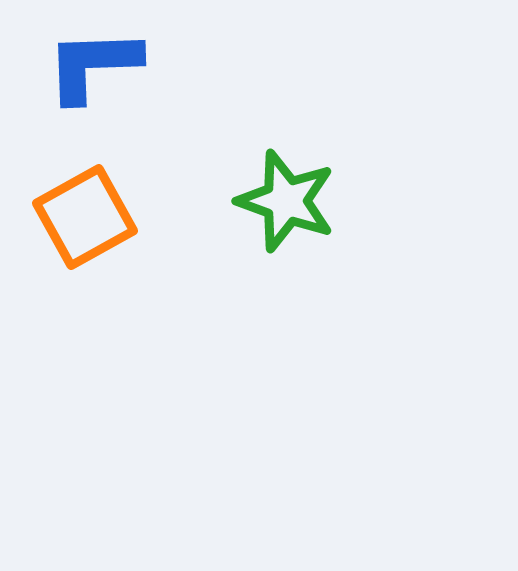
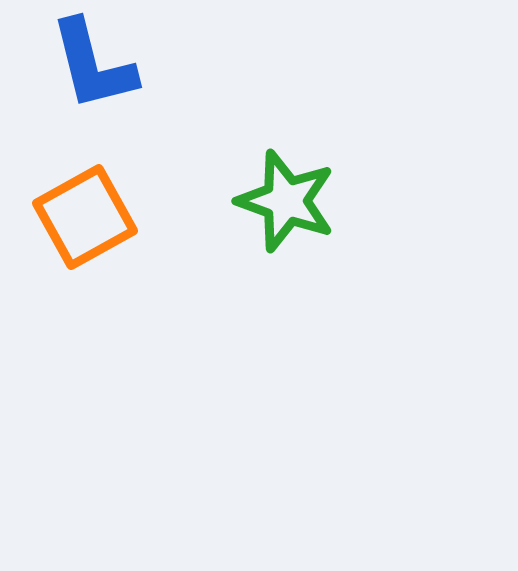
blue L-shape: rotated 102 degrees counterclockwise
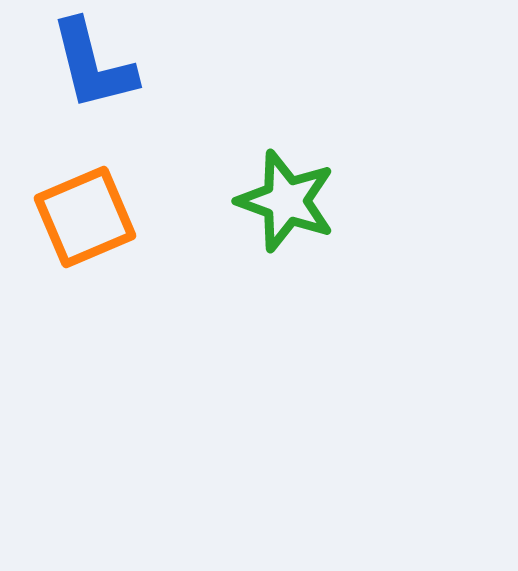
orange square: rotated 6 degrees clockwise
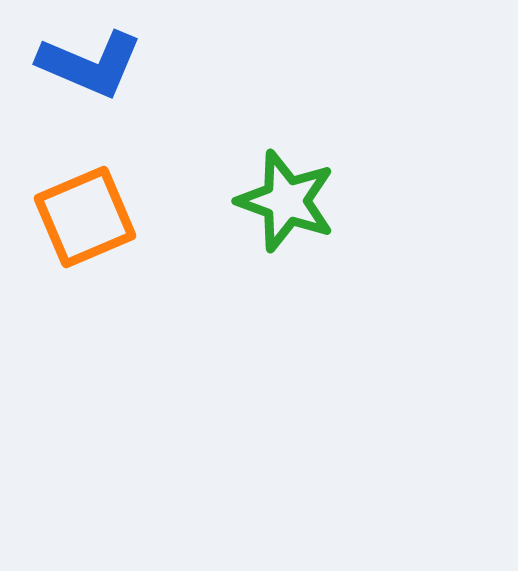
blue L-shape: moved 3 px left, 1 px up; rotated 53 degrees counterclockwise
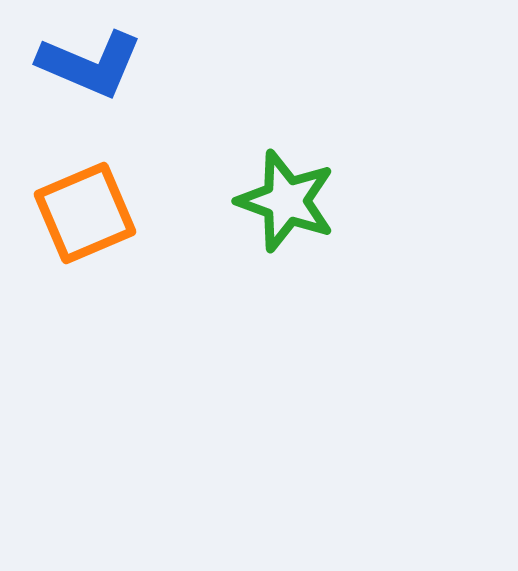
orange square: moved 4 px up
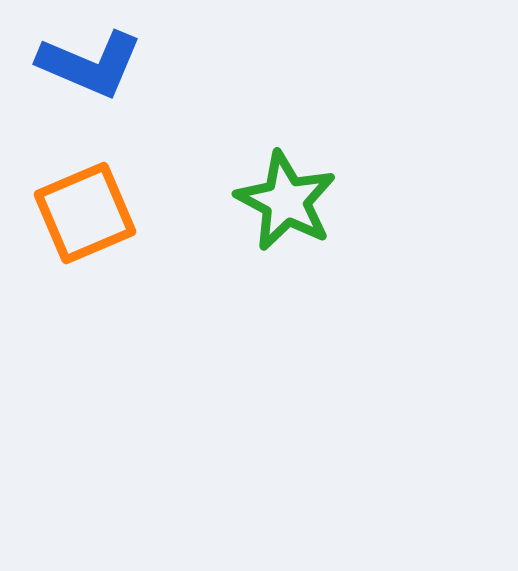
green star: rotated 8 degrees clockwise
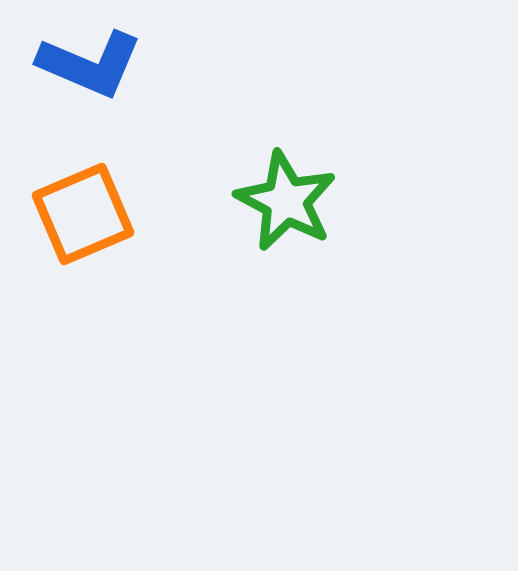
orange square: moved 2 px left, 1 px down
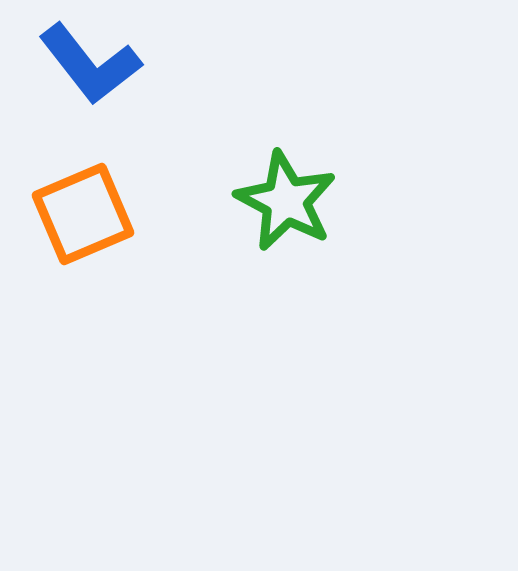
blue L-shape: rotated 29 degrees clockwise
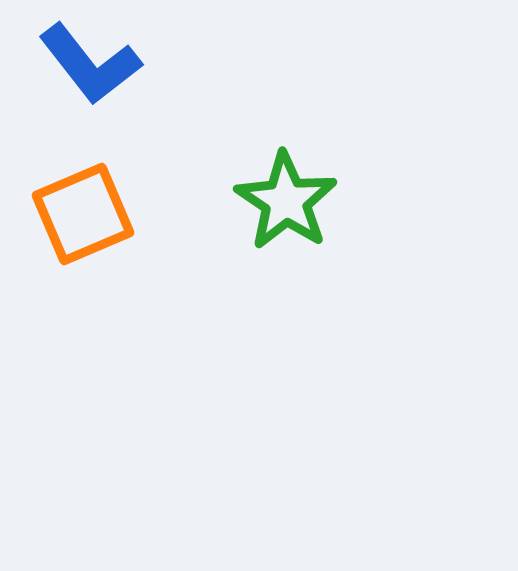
green star: rotated 6 degrees clockwise
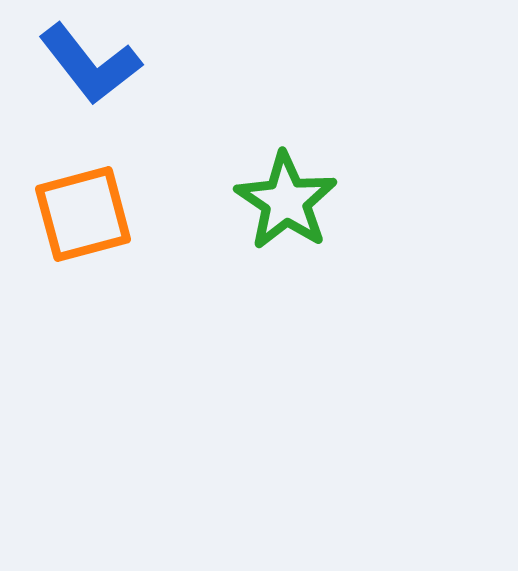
orange square: rotated 8 degrees clockwise
